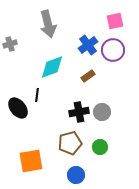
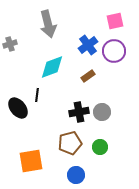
purple circle: moved 1 px right, 1 px down
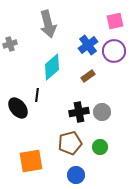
cyan diamond: rotated 20 degrees counterclockwise
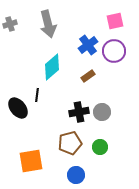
gray cross: moved 20 px up
